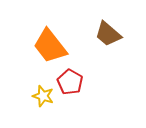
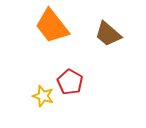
orange trapezoid: moved 2 px right, 20 px up
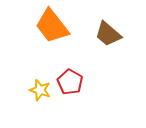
yellow star: moved 3 px left, 6 px up
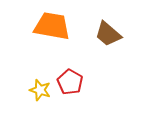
orange trapezoid: rotated 138 degrees clockwise
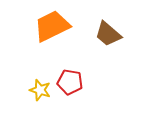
orange trapezoid: rotated 36 degrees counterclockwise
red pentagon: rotated 20 degrees counterclockwise
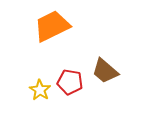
brown trapezoid: moved 3 px left, 37 px down
yellow star: rotated 15 degrees clockwise
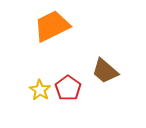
red pentagon: moved 2 px left, 6 px down; rotated 25 degrees clockwise
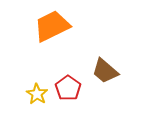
yellow star: moved 3 px left, 4 px down
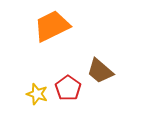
brown trapezoid: moved 5 px left
yellow star: rotated 15 degrees counterclockwise
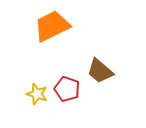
red pentagon: moved 1 px left, 1 px down; rotated 15 degrees counterclockwise
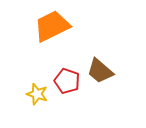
red pentagon: moved 8 px up
